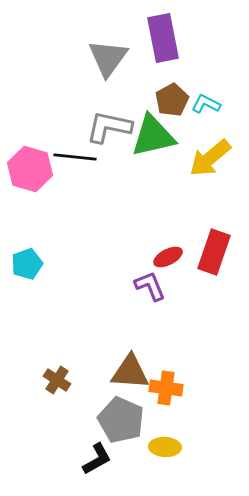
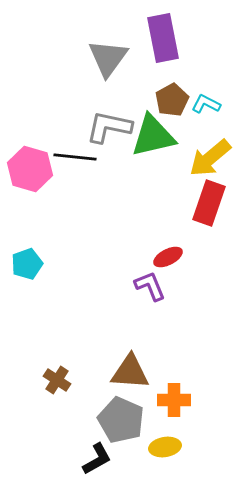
red rectangle: moved 5 px left, 49 px up
orange cross: moved 8 px right, 12 px down; rotated 8 degrees counterclockwise
yellow ellipse: rotated 12 degrees counterclockwise
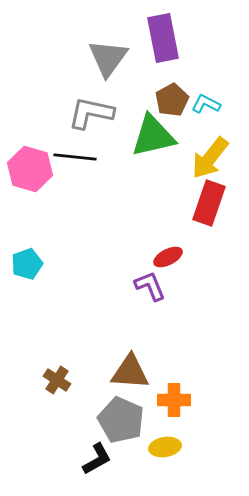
gray L-shape: moved 18 px left, 14 px up
yellow arrow: rotated 12 degrees counterclockwise
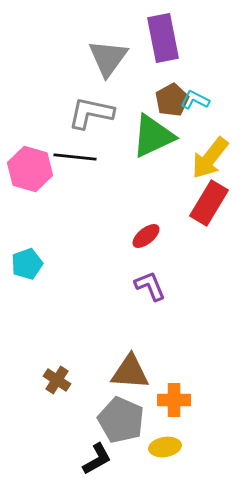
cyan L-shape: moved 11 px left, 4 px up
green triangle: rotated 12 degrees counterclockwise
red rectangle: rotated 12 degrees clockwise
red ellipse: moved 22 px left, 21 px up; rotated 12 degrees counterclockwise
